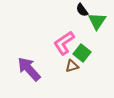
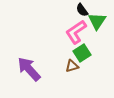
pink L-shape: moved 12 px right, 11 px up
green square: rotated 18 degrees clockwise
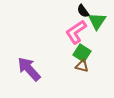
black semicircle: moved 1 px right, 1 px down
green square: rotated 24 degrees counterclockwise
brown triangle: moved 10 px right; rotated 32 degrees clockwise
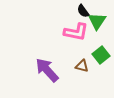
pink L-shape: rotated 135 degrees counterclockwise
green square: moved 19 px right, 2 px down; rotated 18 degrees clockwise
purple arrow: moved 18 px right, 1 px down
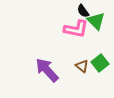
green triangle: moved 1 px left; rotated 18 degrees counterclockwise
pink L-shape: moved 3 px up
green square: moved 1 px left, 8 px down
brown triangle: rotated 24 degrees clockwise
